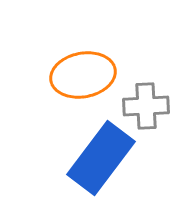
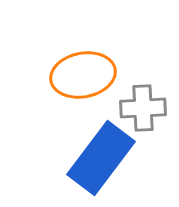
gray cross: moved 3 px left, 2 px down
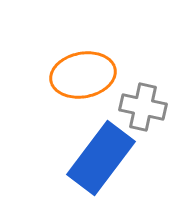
gray cross: moved 1 px up; rotated 15 degrees clockwise
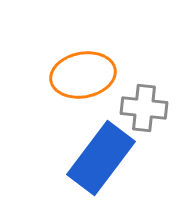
gray cross: moved 1 px right, 1 px down; rotated 6 degrees counterclockwise
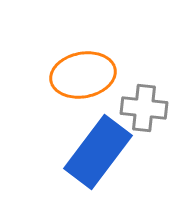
blue rectangle: moved 3 px left, 6 px up
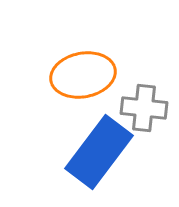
blue rectangle: moved 1 px right
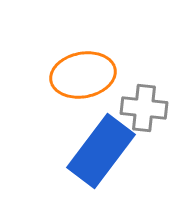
blue rectangle: moved 2 px right, 1 px up
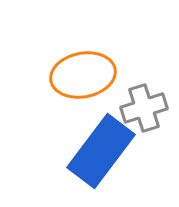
gray cross: rotated 24 degrees counterclockwise
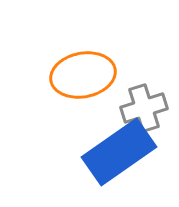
blue rectangle: moved 18 px right, 1 px down; rotated 18 degrees clockwise
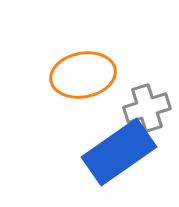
gray cross: moved 3 px right
